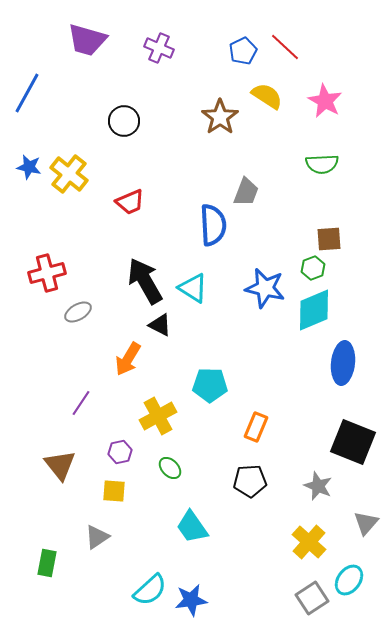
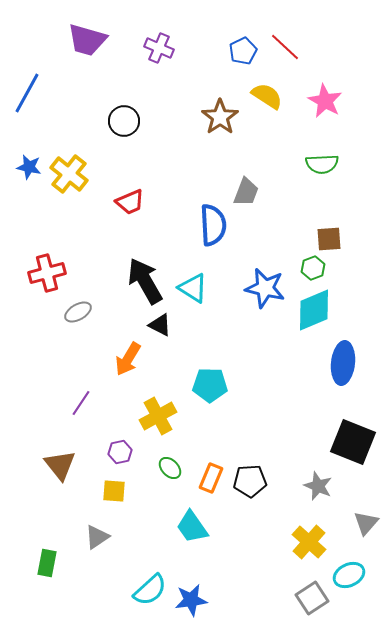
orange rectangle at (256, 427): moved 45 px left, 51 px down
cyan ellipse at (349, 580): moved 5 px up; rotated 28 degrees clockwise
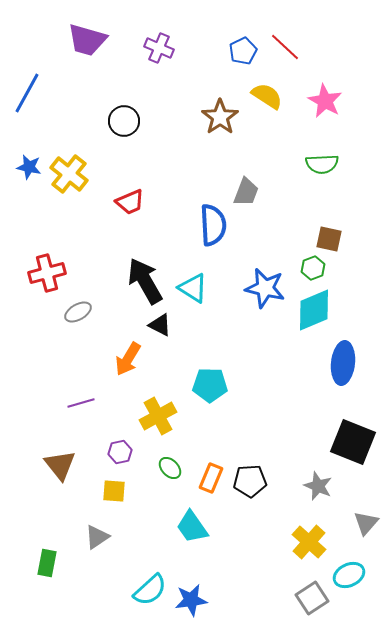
brown square at (329, 239): rotated 16 degrees clockwise
purple line at (81, 403): rotated 40 degrees clockwise
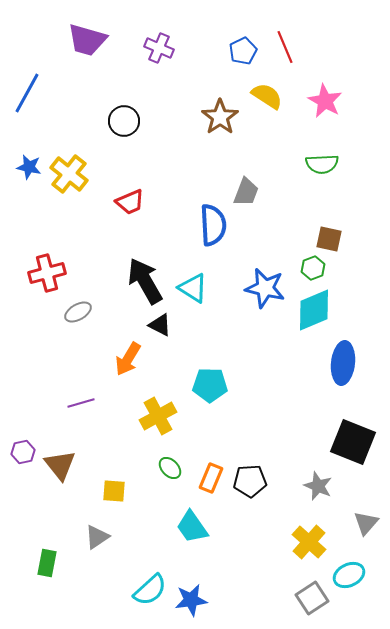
red line at (285, 47): rotated 24 degrees clockwise
purple hexagon at (120, 452): moved 97 px left
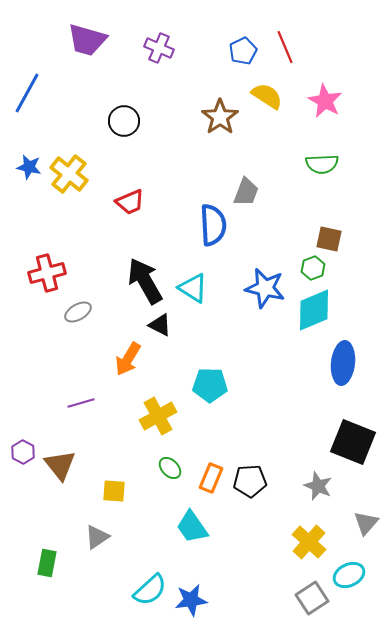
purple hexagon at (23, 452): rotated 20 degrees counterclockwise
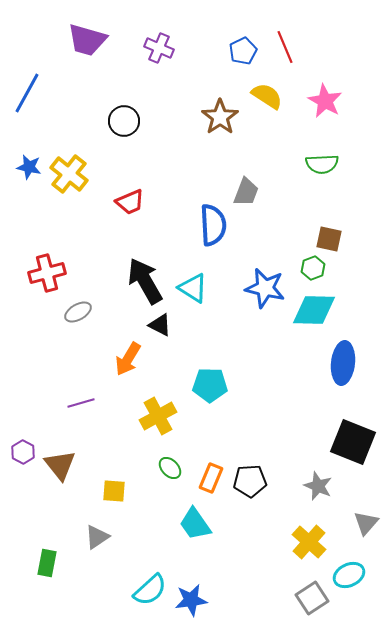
cyan diamond at (314, 310): rotated 24 degrees clockwise
cyan trapezoid at (192, 527): moved 3 px right, 3 px up
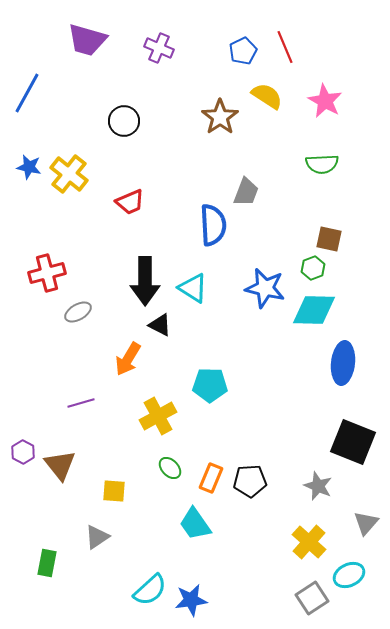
black arrow at (145, 281): rotated 150 degrees counterclockwise
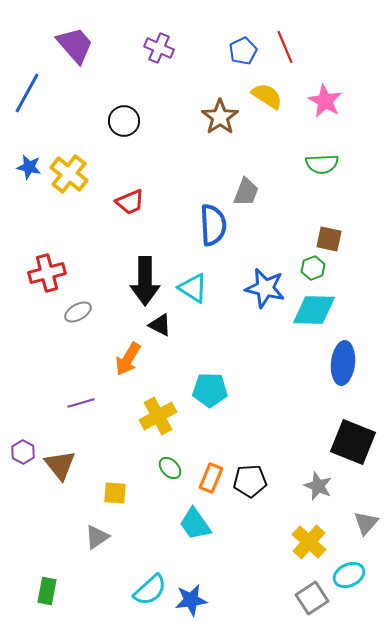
purple trapezoid at (87, 40): moved 12 px left, 5 px down; rotated 147 degrees counterclockwise
cyan pentagon at (210, 385): moved 5 px down
yellow square at (114, 491): moved 1 px right, 2 px down
green rectangle at (47, 563): moved 28 px down
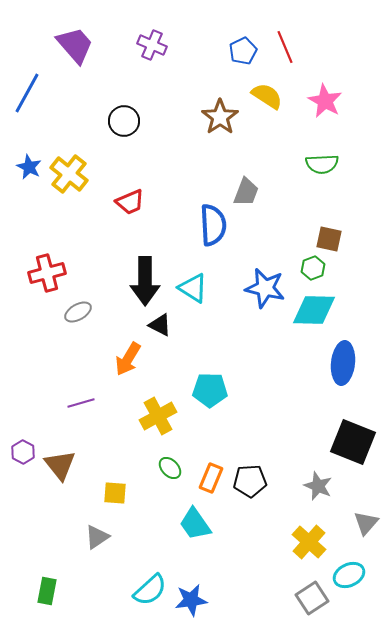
purple cross at (159, 48): moved 7 px left, 3 px up
blue star at (29, 167): rotated 15 degrees clockwise
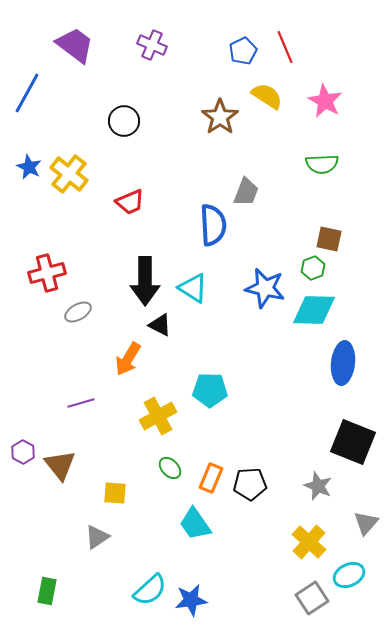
purple trapezoid at (75, 45): rotated 12 degrees counterclockwise
black pentagon at (250, 481): moved 3 px down
